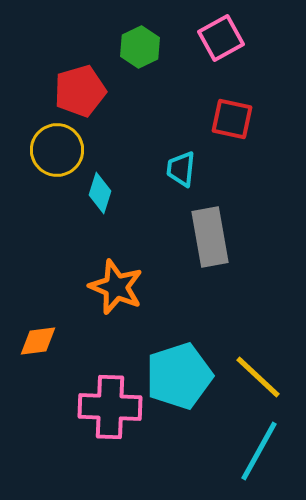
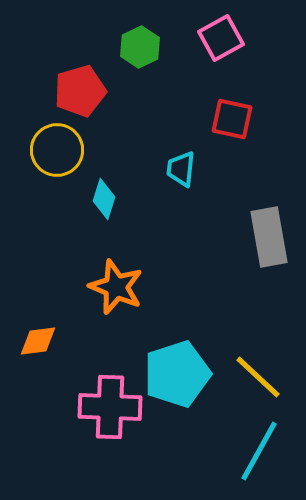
cyan diamond: moved 4 px right, 6 px down
gray rectangle: moved 59 px right
cyan pentagon: moved 2 px left, 2 px up
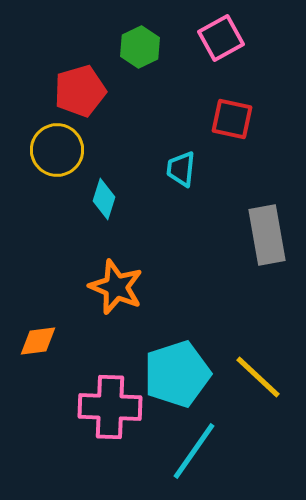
gray rectangle: moved 2 px left, 2 px up
cyan line: moved 65 px left; rotated 6 degrees clockwise
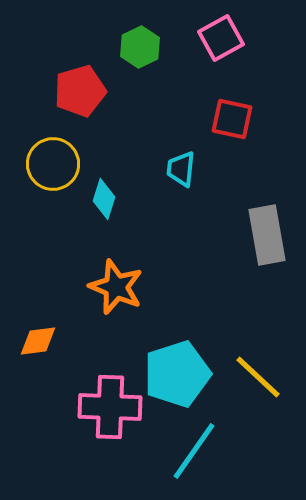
yellow circle: moved 4 px left, 14 px down
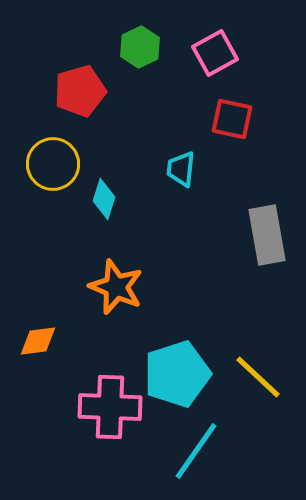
pink square: moved 6 px left, 15 px down
cyan line: moved 2 px right
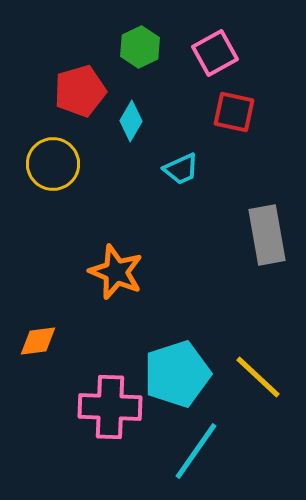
red square: moved 2 px right, 7 px up
cyan trapezoid: rotated 120 degrees counterclockwise
cyan diamond: moved 27 px right, 78 px up; rotated 12 degrees clockwise
orange star: moved 15 px up
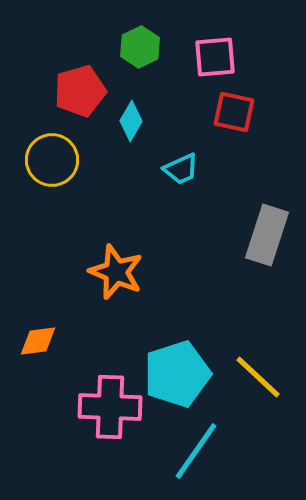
pink square: moved 4 px down; rotated 24 degrees clockwise
yellow circle: moved 1 px left, 4 px up
gray rectangle: rotated 28 degrees clockwise
